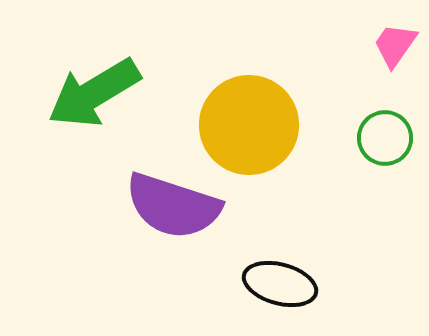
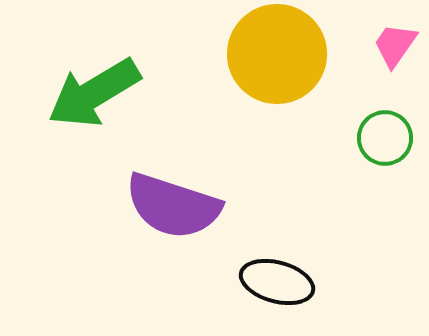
yellow circle: moved 28 px right, 71 px up
black ellipse: moved 3 px left, 2 px up
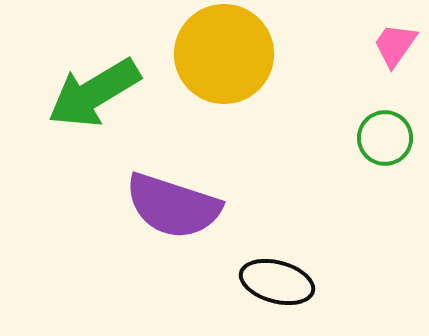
yellow circle: moved 53 px left
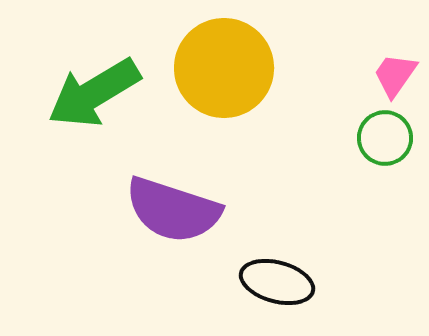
pink trapezoid: moved 30 px down
yellow circle: moved 14 px down
purple semicircle: moved 4 px down
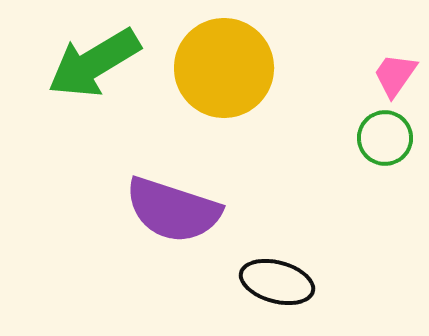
green arrow: moved 30 px up
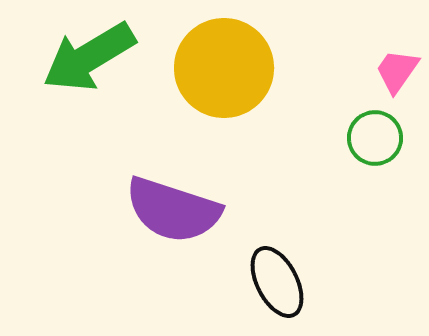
green arrow: moved 5 px left, 6 px up
pink trapezoid: moved 2 px right, 4 px up
green circle: moved 10 px left
black ellipse: rotated 48 degrees clockwise
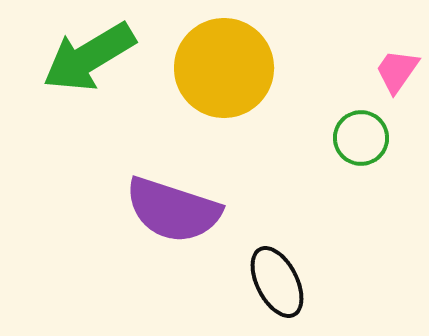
green circle: moved 14 px left
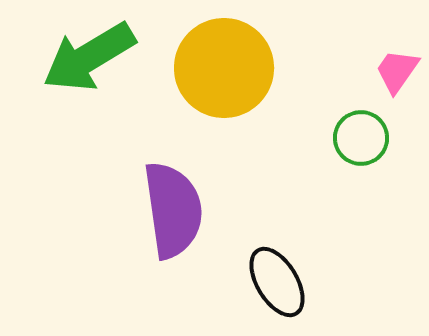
purple semicircle: rotated 116 degrees counterclockwise
black ellipse: rotated 4 degrees counterclockwise
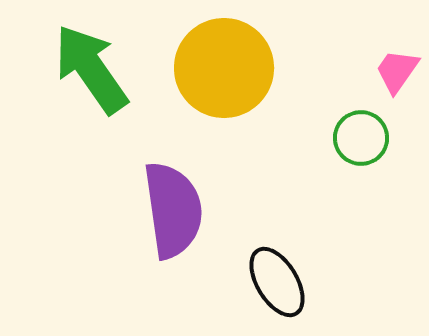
green arrow: moved 2 px right, 12 px down; rotated 86 degrees clockwise
